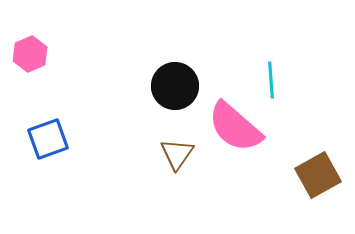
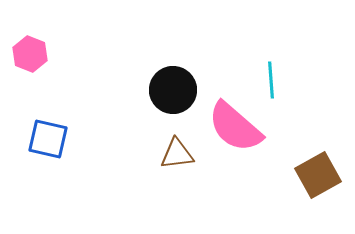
pink hexagon: rotated 16 degrees counterclockwise
black circle: moved 2 px left, 4 px down
blue square: rotated 33 degrees clockwise
brown triangle: rotated 48 degrees clockwise
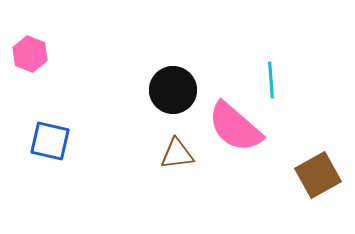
blue square: moved 2 px right, 2 px down
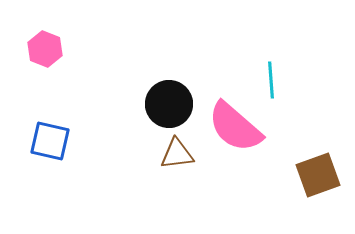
pink hexagon: moved 15 px right, 5 px up
black circle: moved 4 px left, 14 px down
brown square: rotated 9 degrees clockwise
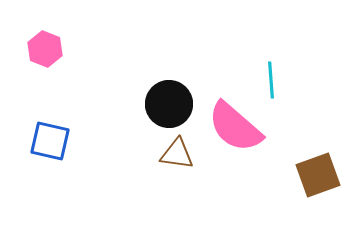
brown triangle: rotated 15 degrees clockwise
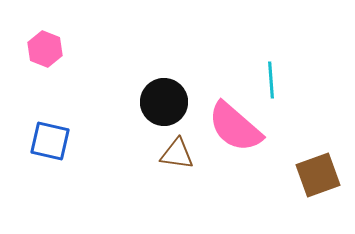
black circle: moved 5 px left, 2 px up
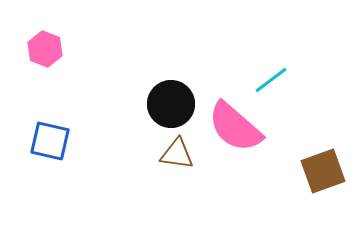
cyan line: rotated 57 degrees clockwise
black circle: moved 7 px right, 2 px down
brown square: moved 5 px right, 4 px up
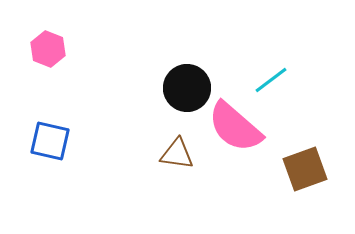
pink hexagon: moved 3 px right
black circle: moved 16 px right, 16 px up
brown square: moved 18 px left, 2 px up
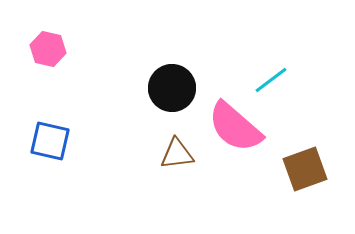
pink hexagon: rotated 8 degrees counterclockwise
black circle: moved 15 px left
brown triangle: rotated 15 degrees counterclockwise
